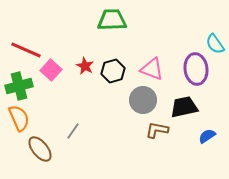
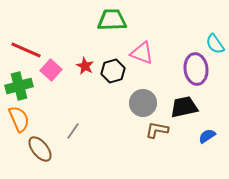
pink triangle: moved 10 px left, 16 px up
gray circle: moved 3 px down
orange semicircle: moved 1 px down
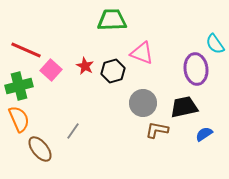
blue semicircle: moved 3 px left, 2 px up
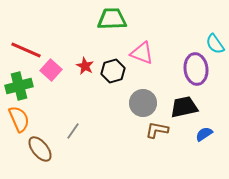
green trapezoid: moved 1 px up
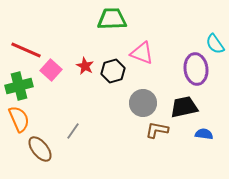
blue semicircle: rotated 42 degrees clockwise
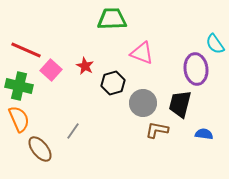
black hexagon: moved 12 px down
green cross: rotated 28 degrees clockwise
black trapezoid: moved 4 px left, 3 px up; rotated 64 degrees counterclockwise
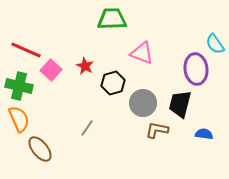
gray line: moved 14 px right, 3 px up
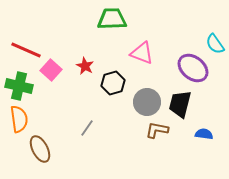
purple ellipse: moved 3 px left, 1 px up; rotated 44 degrees counterclockwise
gray circle: moved 4 px right, 1 px up
orange semicircle: rotated 16 degrees clockwise
brown ellipse: rotated 12 degrees clockwise
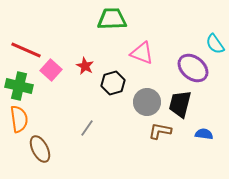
brown L-shape: moved 3 px right, 1 px down
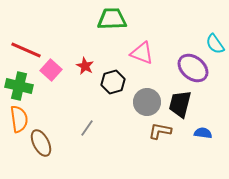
black hexagon: moved 1 px up
blue semicircle: moved 1 px left, 1 px up
brown ellipse: moved 1 px right, 6 px up
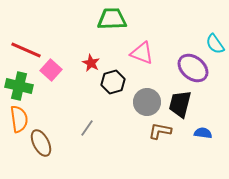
red star: moved 6 px right, 3 px up
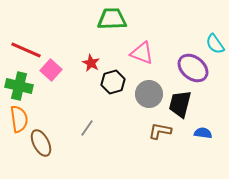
gray circle: moved 2 px right, 8 px up
